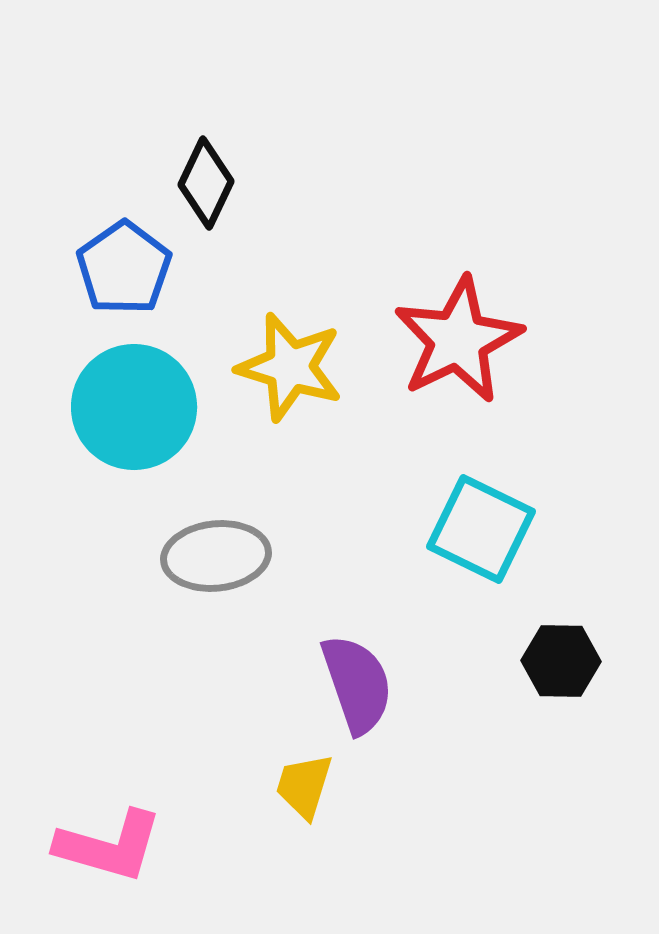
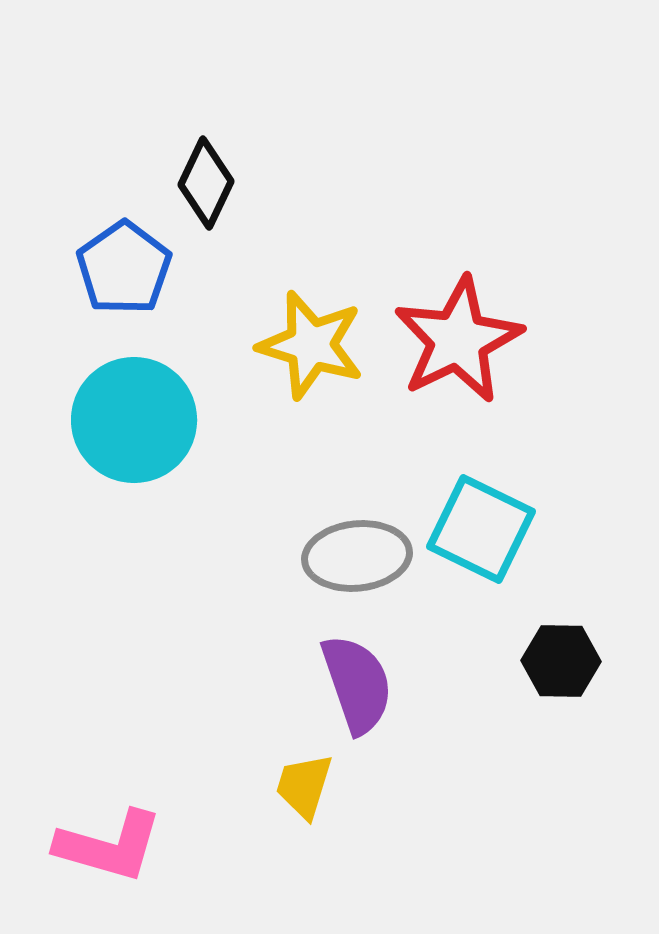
yellow star: moved 21 px right, 22 px up
cyan circle: moved 13 px down
gray ellipse: moved 141 px right
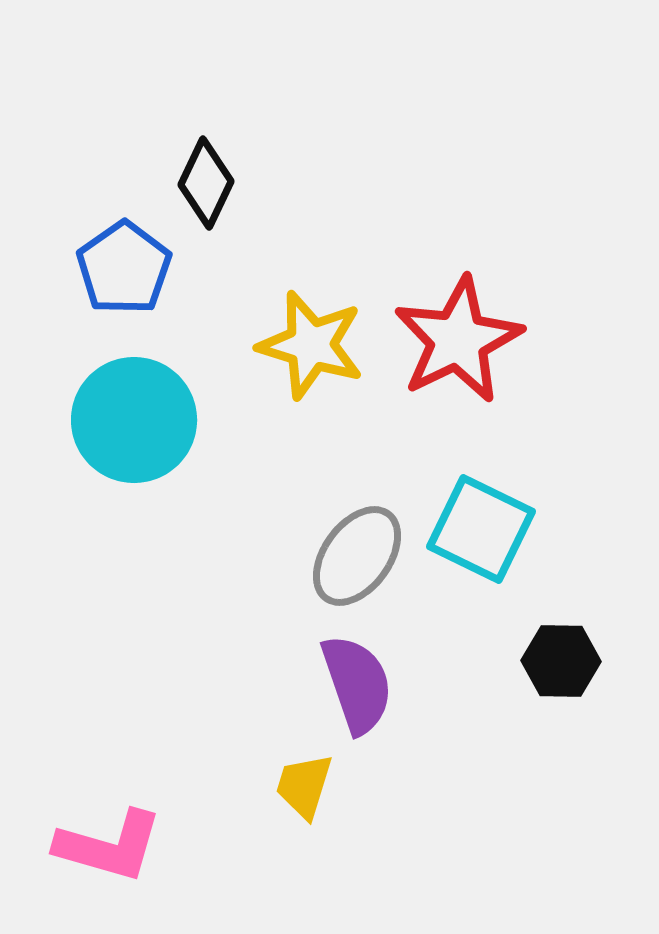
gray ellipse: rotated 48 degrees counterclockwise
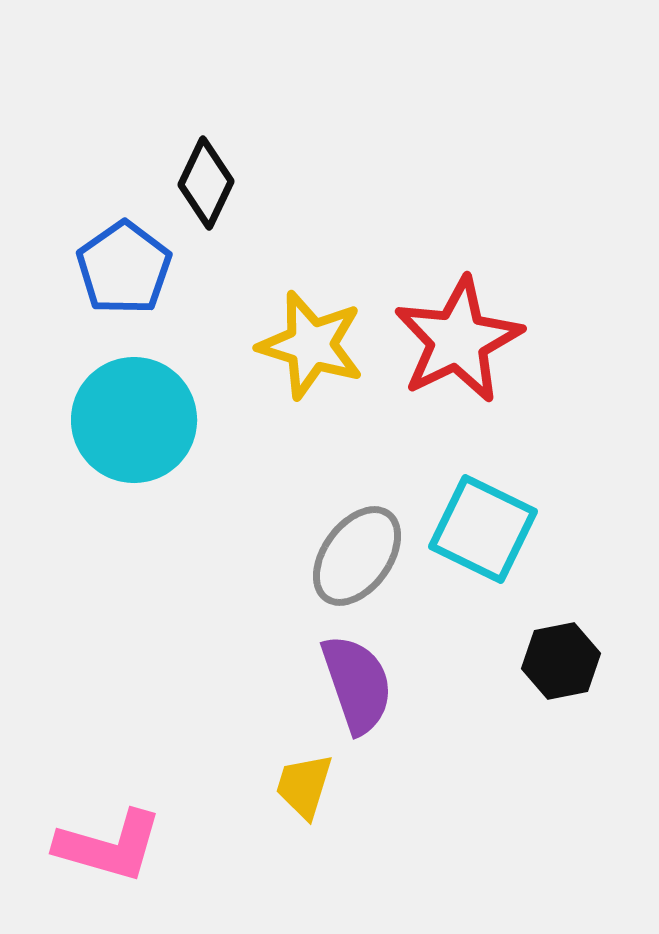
cyan square: moved 2 px right
black hexagon: rotated 12 degrees counterclockwise
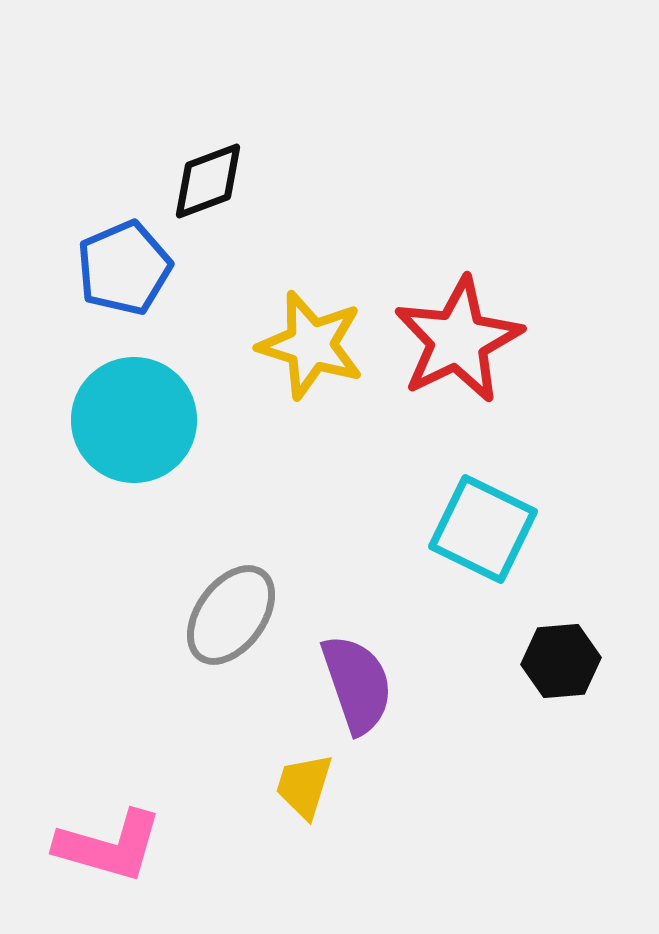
black diamond: moved 2 px right, 2 px up; rotated 44 degrees clockwise
blue pentagon: rotated 12 degrees clockwise
gray ellipse: moved 126 px left, 59 px down
black hexagon: rotated 6 degrees clockwise
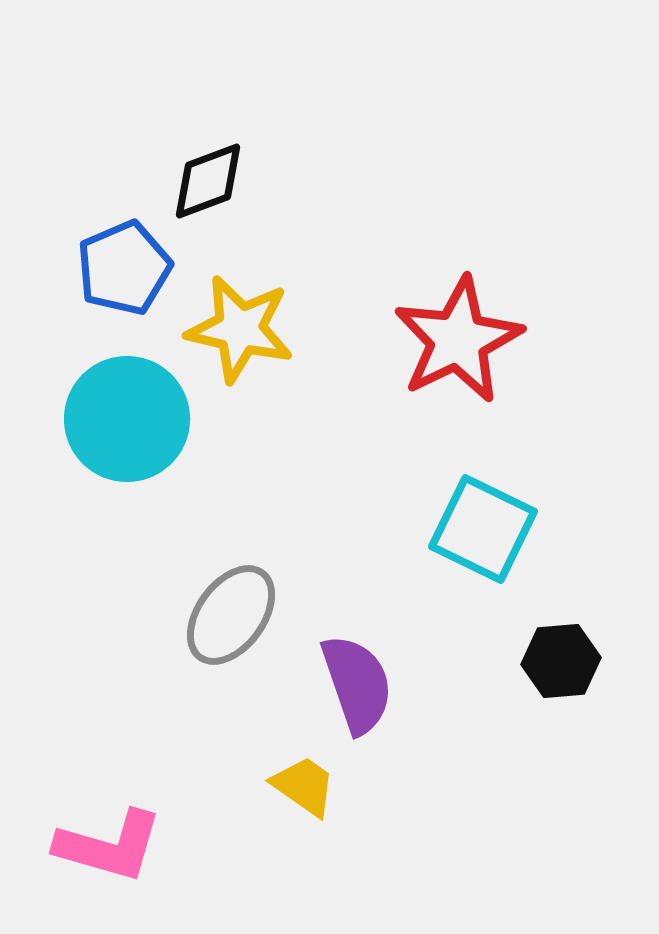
yellow star: moved 71 px left, 16 px up; rotated 4 degrees counterclockwise
cyan circle: moved 7 px left, 1 px up
yellow trapezoid: rotated 108 degrees clockwise
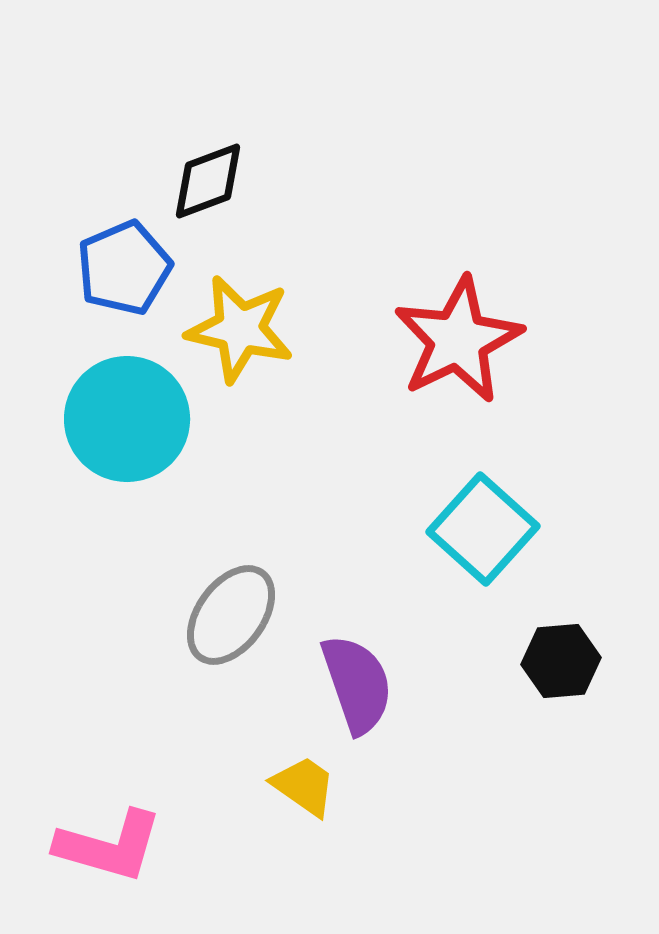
cyan square: rotated 16 degrees clockwise
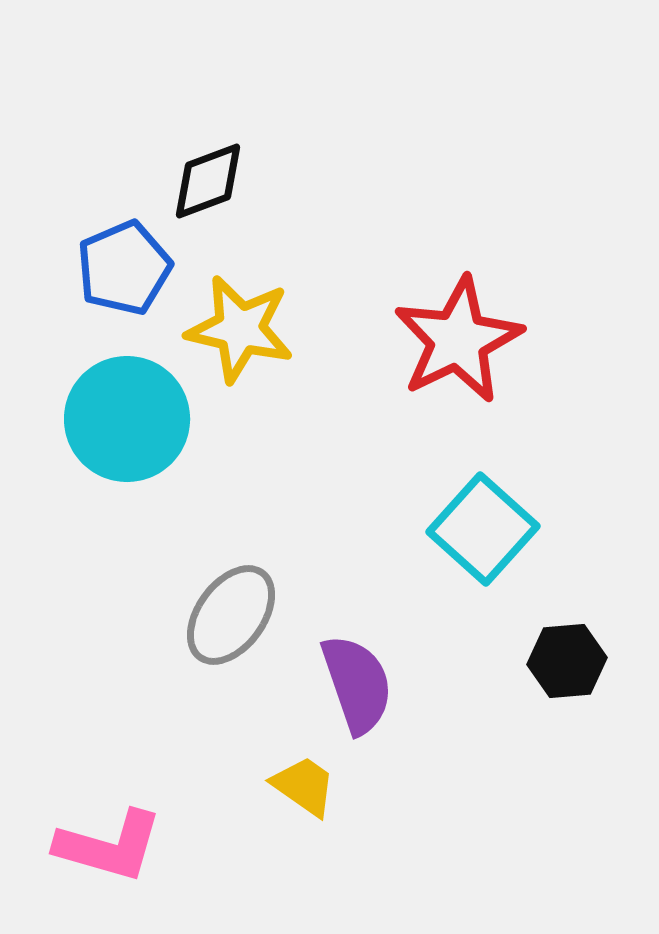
black hexagon: moved 6 px right
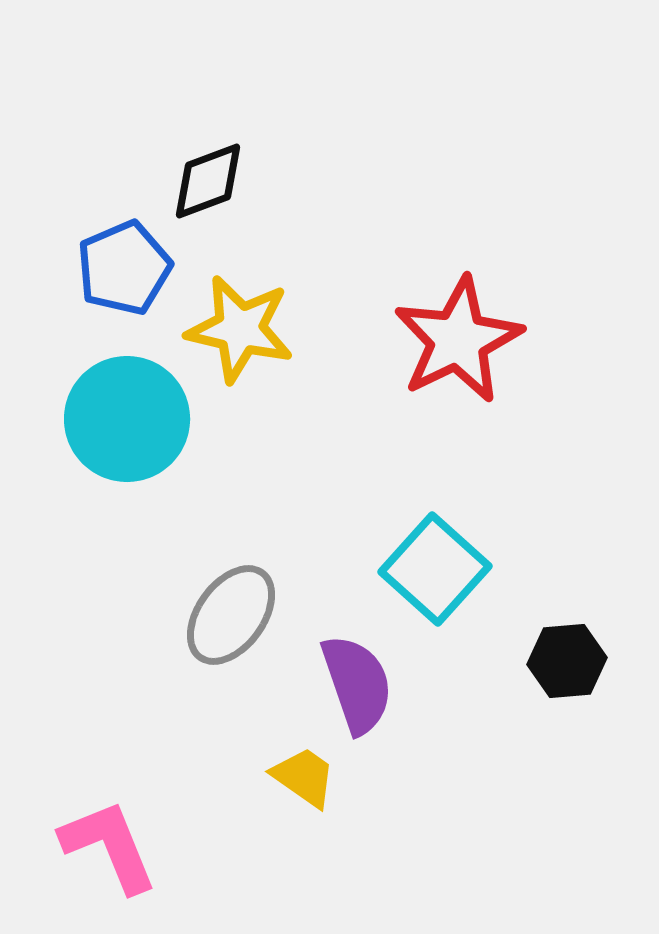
cyan square: moved 48 px left, 40 px down
yellow trapezoid: moved 9 px up
pink L-shape: rotated 128 degrees counterclockwise
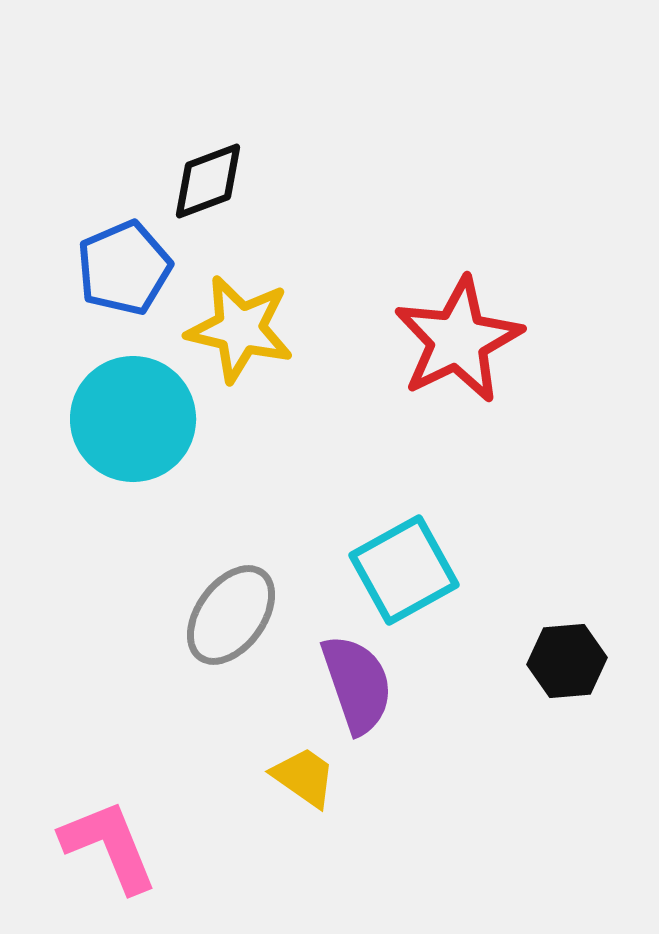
cyan circle: moved 6 px right
cyan square: moved 31 px left, 1 px down; rotated 19 degrees clockwise
